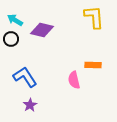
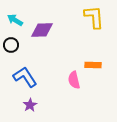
purple diamond: rotated 15 degrees counterclockwise
black circle: moved 6 px down
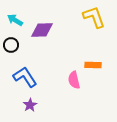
yellow L-shape: rotated 15 degrees counterclockwise
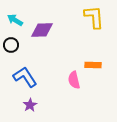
yellow L-shape: rotated 15 degrees clockwise
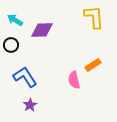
orange rectangle: rotated 35 degrees counterclockwise
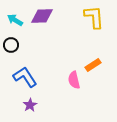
purple diamond: moved 14 px up
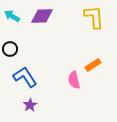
cyan arrow: moved 3 px left, 4 px up
black circle: moved 1 px left, 4 px down
